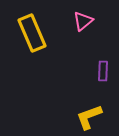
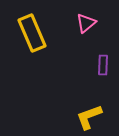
pink triangle: moved 3 px right, 2 px down
purple rectangle: moved 6 px up
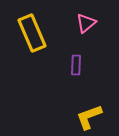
purple rectangle: moved 27 px left
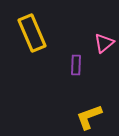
pink triangle: moved 18 px right, 20 px down
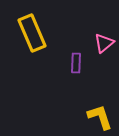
purple rectangle: moved 2 px up
yellow L-shape: moved 11 px right; rotated 92 degrees clockwise
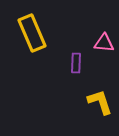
pink triangle: rotated 45 degrees clockwise
yellow L-shape: moved 15 px up
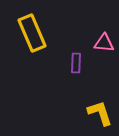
yellow L-shape: moved 11 px down
